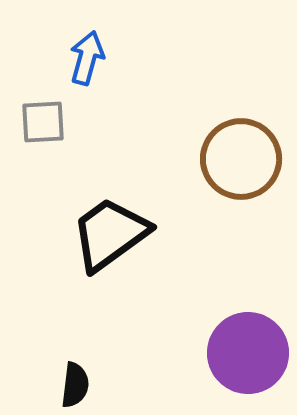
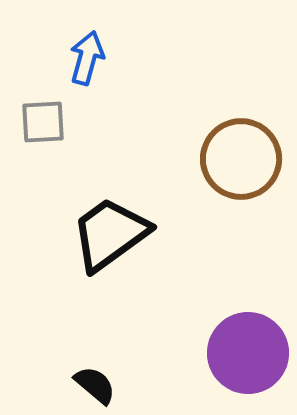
black semicircle: moved 20 px right; rotated 57 degrees counterclockwise
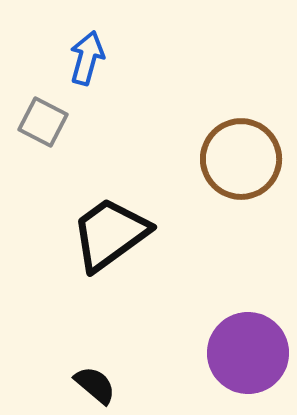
gray square: rotated 30 degrees clockwise
